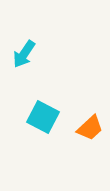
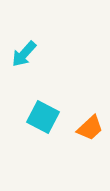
cyan arrow: rotated 8 degrees clockwise
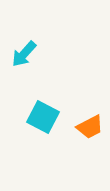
orange trapezoid: moved 1 px up; rotated 16 degrees clockwise
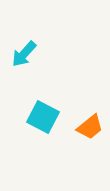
orange trapezoid: rotated 12 degrees counterclockwise
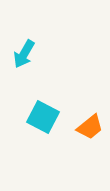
cyan arrow: rotated 12 degrees counterclockwise
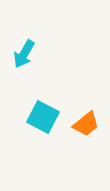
orange trapezoid: moved 4 px left, 3 px up
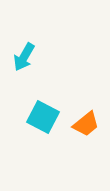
cyan arrow: moved 3 px down
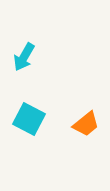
cyan square: moved 14 px left, 2 px down
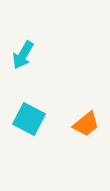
cyan arrow: moved 1 px left, 2 px up
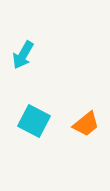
cyan square: moved 5 px right, 2 px down
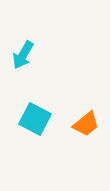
cyan square: moved 1 px right, 2 px up
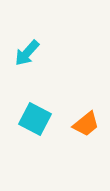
cyan arrow: moved 4 px right, 2 px up; rotated 12 degrees clockwise
